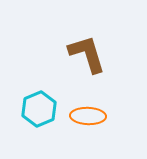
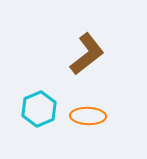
brown L-shape: rotated 69 degrees clockwise
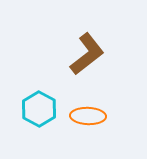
cyan hexagon: rotated 8 degrees counterclockwise
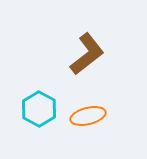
orange ellipse: rotated 16 degrees counterclockwise
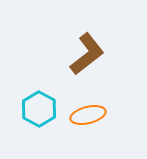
orange ellipse: moved 1 px up
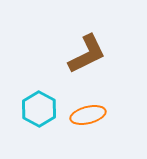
brown L-shape: rotated 12 degrees clockwise
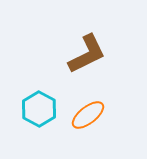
orange ellipse: rotated 24 degrees counterclockwise
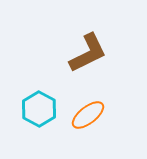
brown L-shape: moved 1 px right, 1 px up
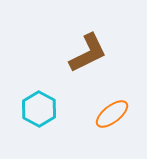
orange ellipse: moved 24 px right, 1 px up
